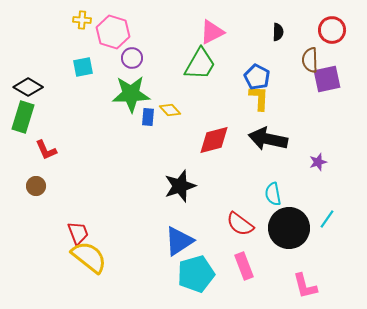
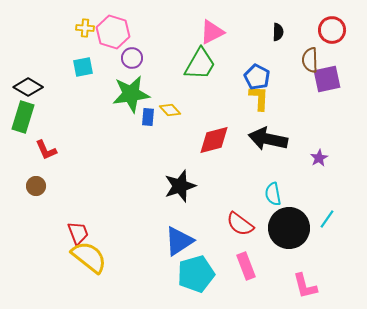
yellow cross: moved 3 px right, 8 px down
green star: rotated 6 degrees counterclockwise
purple star: moved 1 px right, 4 px up; rotated 12 degrees counterclockwise
pink rectangle: moved 2 px right
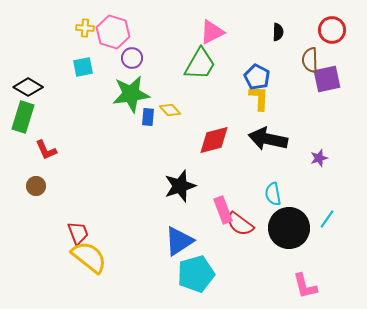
purple star: rotated 12 degrees clockwise
pink rectangle: moved 23 px left, 56 px up
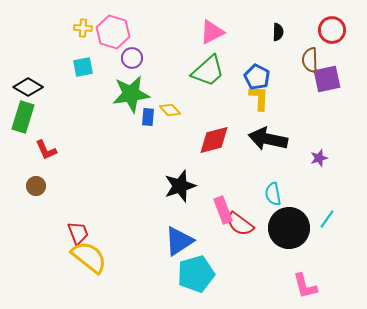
yellow cross: moved 2 px left
green trapezoid: moved 8 px right, 7 px down; rotated 18 degrees clockwise
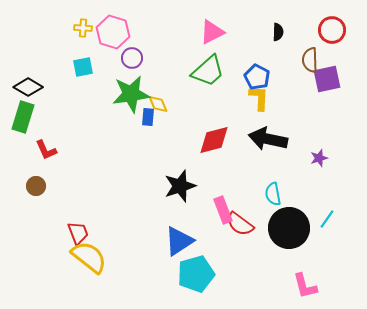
yellow diamond: moved 12 px left, 6 px up; rotated 20 degrees clockwise
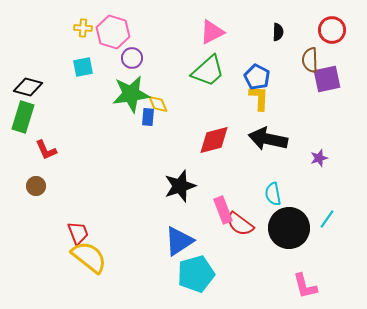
black diamond: rotated 16 degrees counterclockwise
